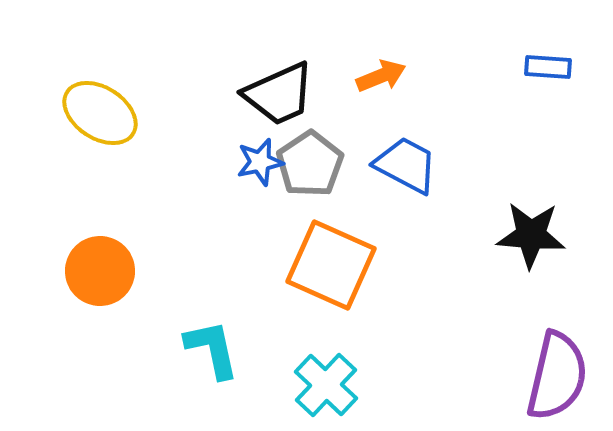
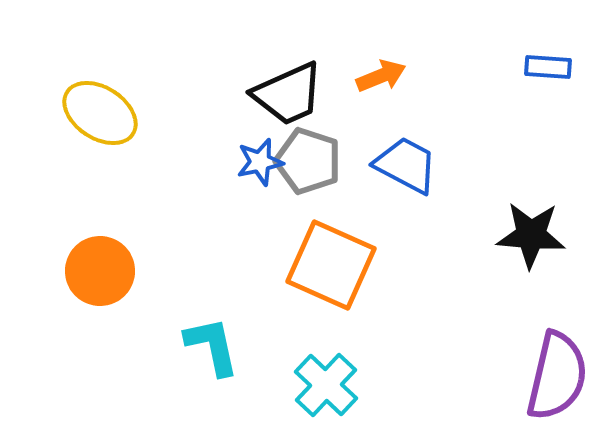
black trapezoid: moved 9 px right
gray pentagon: moved 2 px left, 3 px up; rotated 20 degrees counterclockwise
cyan L-shape: moved 3 px up
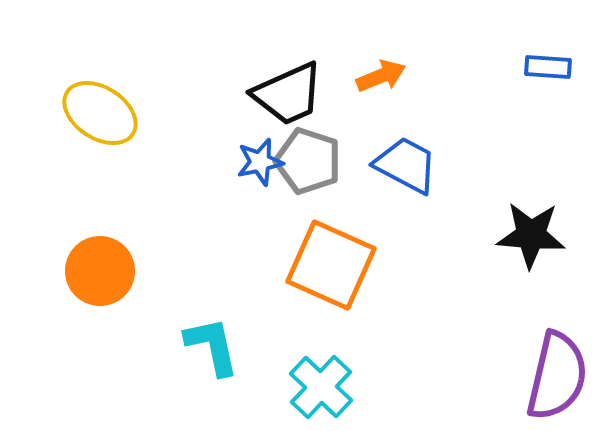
cyan cross: moved 5 px left, 2 px down
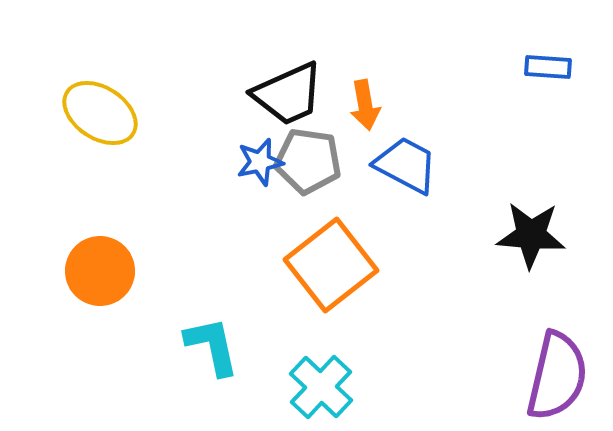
orange arrow: moved 16 px left, 29 px down; rotated 102 degrees clockwise
gray pentagon: rotated 10 degrees counterclockwise
orange square: rotated 28 degrees clockwise
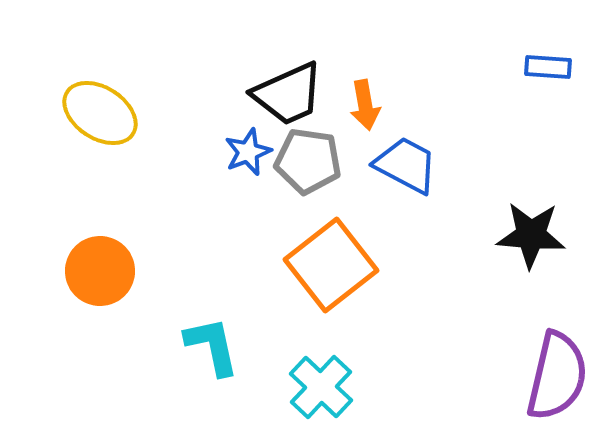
blue star: moved 12 px left, 10 px up; rotated 9 degrees counterclockwise
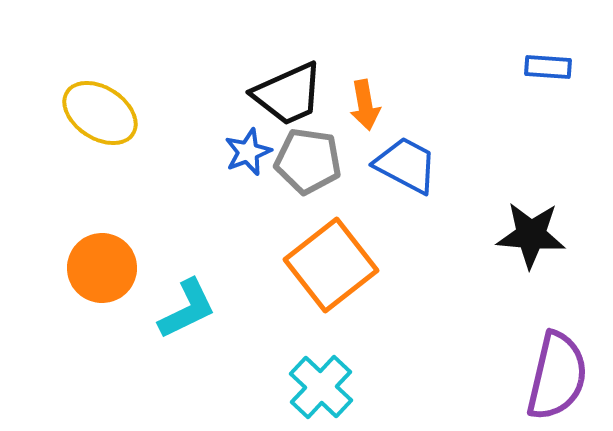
orange circle: moved 2 px right, 3 px up
cyan L-shape: moved 25 px left, 37 px up; rotated 76 degrees clockwise
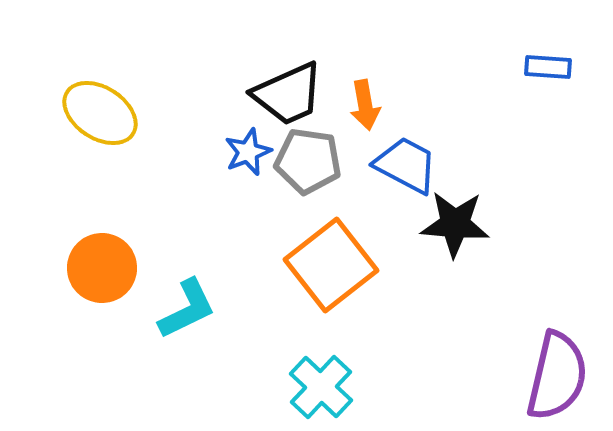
black star: moved 76 px left, 11 px up
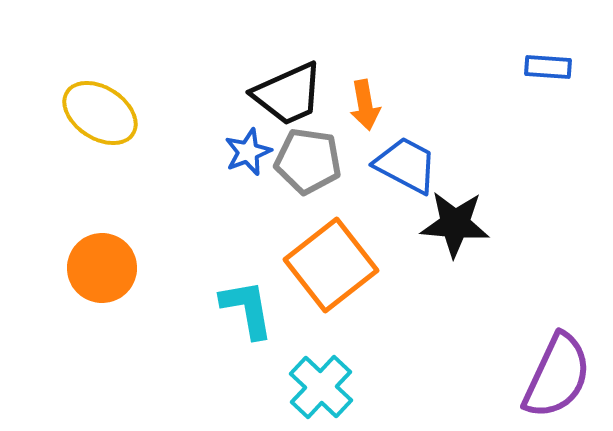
cyan L-shape: moved 60 px right; rotated 74 degrees counterclockwise
purple semicircle: rotated 12 degrees clockwise
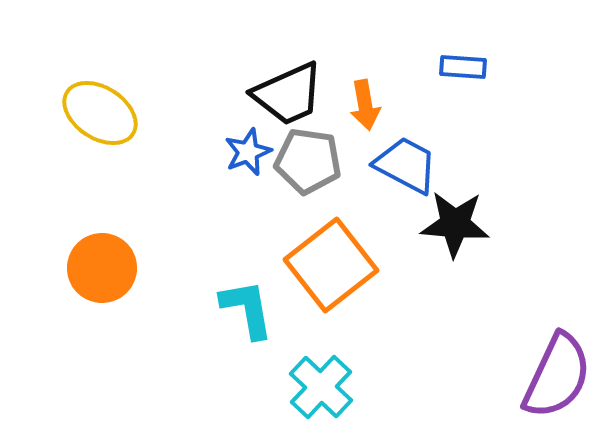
blue rectangle: moved 85 px left
